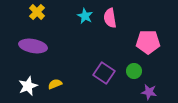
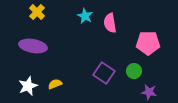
pink semicircle: moved 5 px down
pink pentagon: moved 1 px down
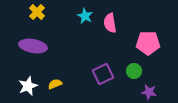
purple square: moved 1 px left, 1 px down; rotated 30 degrees clockwise
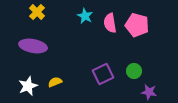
pink pentagon: moved 11 px left, 18 px up; rotated 15 degrees clockwise
yellow semicircle: moved 2 px up
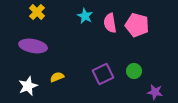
yellow semicircle: moved 2 px right, 5 px up
purple star: moved 6 px right
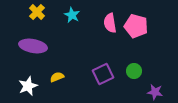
cyan star: moved 13 px left, 1 px up
pink pentagon: moved 1 px left, 1 px down
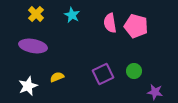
yellow cross: moved 1 px left, 2 px down
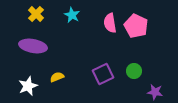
pink pentagon: rotated 10 degrees clockwise
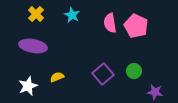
purple square: rotated 15 degrees counterclockwise
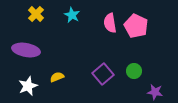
purple ellipse: moved 7 px left, 4 px down
